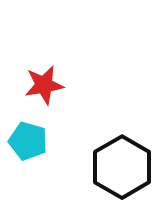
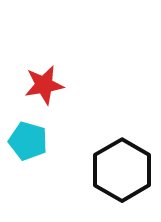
black hexagon: moved 3 px down
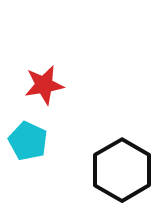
cyan pentagon: rotated 9 degrees clockwise
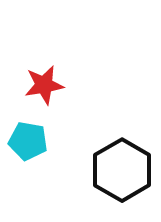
cyan pentagon: rotated 15 degrees counterclockwise
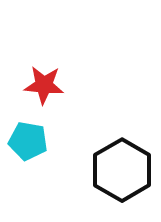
red star: rotated 15 degrees clockwise
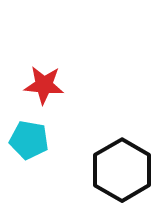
cyan pentagon: moved 1 px right, 1 px up
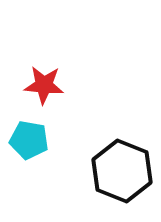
black hexagon: moved 1 px down; rotated 8 degrees counterclockwise
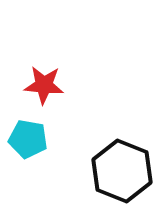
cyan pentagon: moved 1 px left, 1 px up
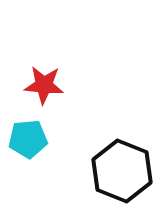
cyan pentagon: rotated 15 degrees counterclockwise
